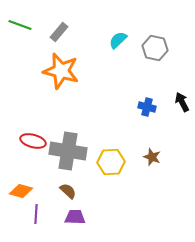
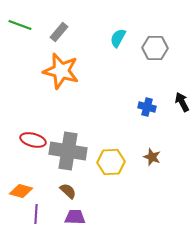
cyan semicircle: moved 2 px up; rotated 18 degrees counterclockwise
gray hexagon: rotated 10 degrees counterclockwise
red ellipse: moved 1 px up
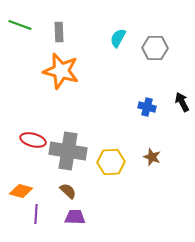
gray rectangle: rotated 42 degrees counterclockwise
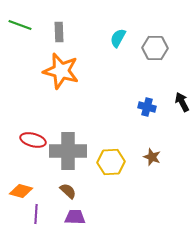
gray cross: rotated 9 degrees counterclockwise
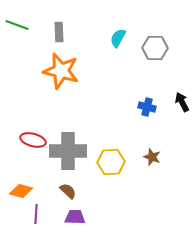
green line: moved 3 px left
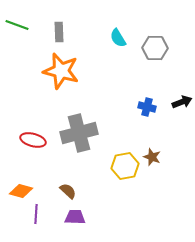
cyan semicircle: rotated 60 degrees counterclockwise
black arrow: rotated 96 degrees clockwise
gray cross: moved 11 px right, 18 px up; rotated 15 degrees counterclockwise
yellow hexagon: moved 14 px right, 4 px down; rotated 8 degrees counterclockwise
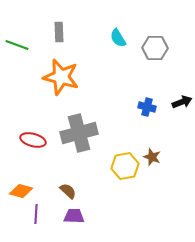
green line: moved 20 px down
orange star: moved 6 px down
purple trapezoid: moved 1 px left, 1 px up
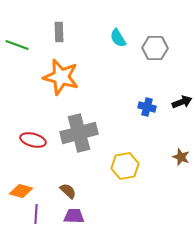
brown star: moved 29 px right
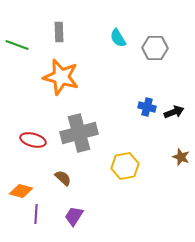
black arrow: moved 8 px left, 10 px down
brown semicircle: moved 5 px left, 13 px up
purple trapezoid: rotated 60 degrees counterclockwise
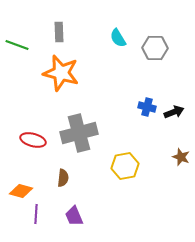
orange star: moved 4 px up
brown semicircle: rotated 54 degrees clockwise
purple trapezoid: rotated 55 degrees counterclockwise
